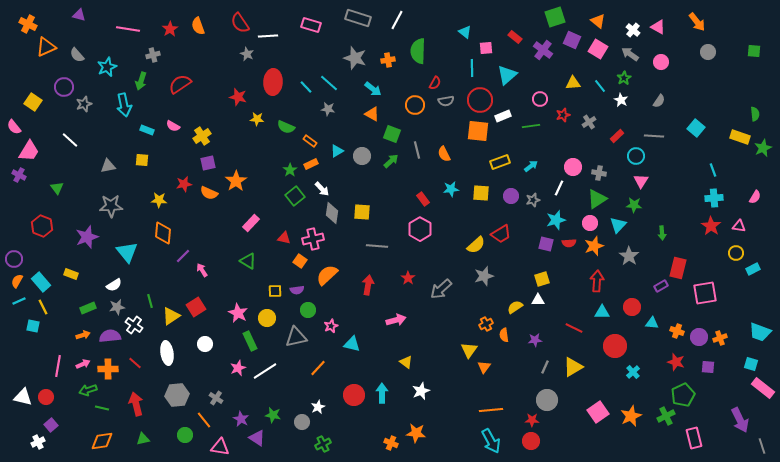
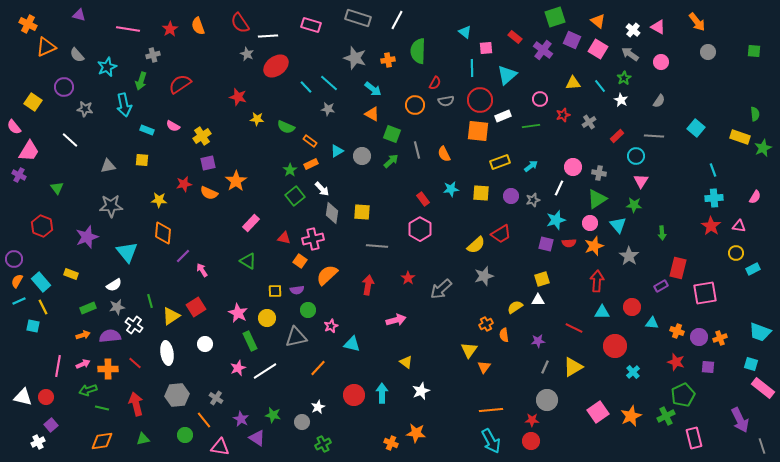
red ellipse at (273, 82): moved 3 px right, 16 px up; rotated 50 degrees clockwise
gray star at (84, 104): moved 1 px right, 5 px down; rotated 28 degrees clockwise
cyan triangle at (618, 225): rotated 24 degrees counterclockwise
purple star at (535, 340): moved 3 px right, 1 px down
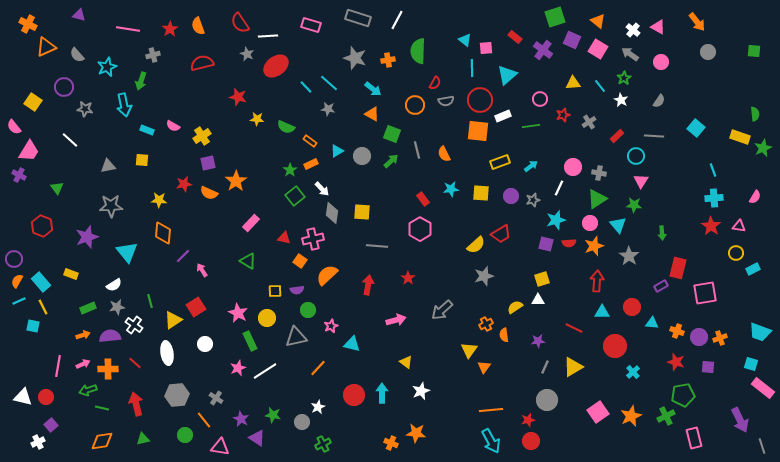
cyan triangle at (465, 32): moved 8 px down
red semicircle at (180, 84): moved 22 px right, 21 px up; rotated 20 degrees clockwise
gray arrow at (441, 289): moved 1 px right, 21 px down
yellow triangle at (171, 316): moved 2 px right, 4 px down
green pentagon at (683, 395): rotated 15 degrees clockwise
red star at (532, 420): moved 4 px left; rotated 16 degrees counterclockwise
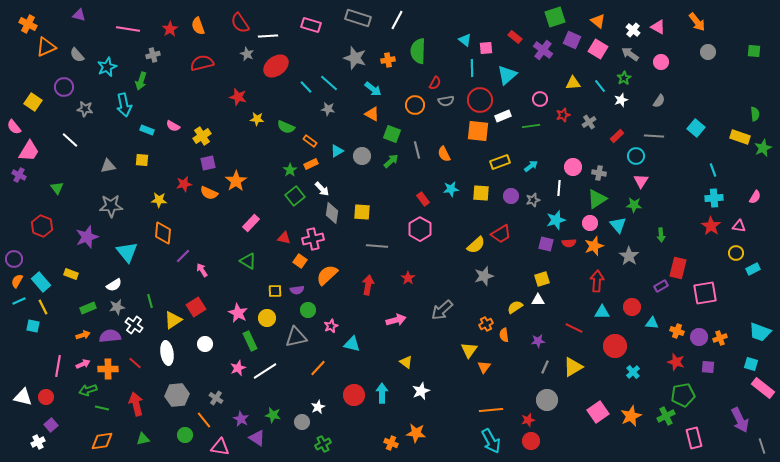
white star at (621, 100): rotated 24 degrees clockwise
white line at (559, 188): rotated 21 degrees counterclockwise
green arrow at (662, 233): moved 1 px left, 2 px down
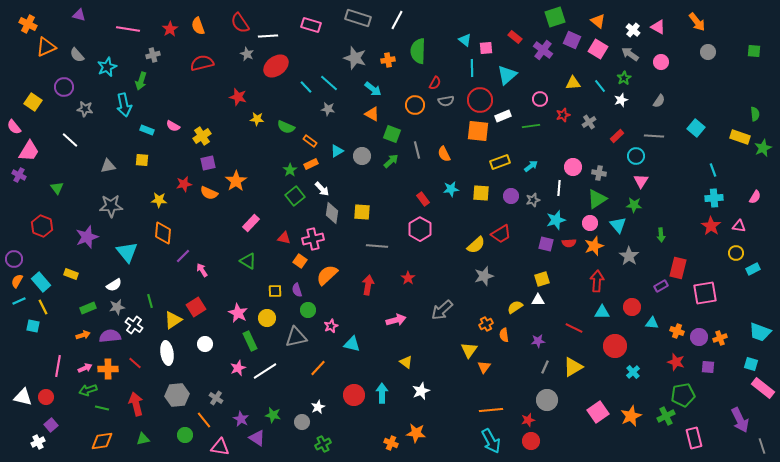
purple semicircle at (297, 290): rotated 80 degrees clockwise
pink arrow at (83, 364): moved 2 px right, 4 px down
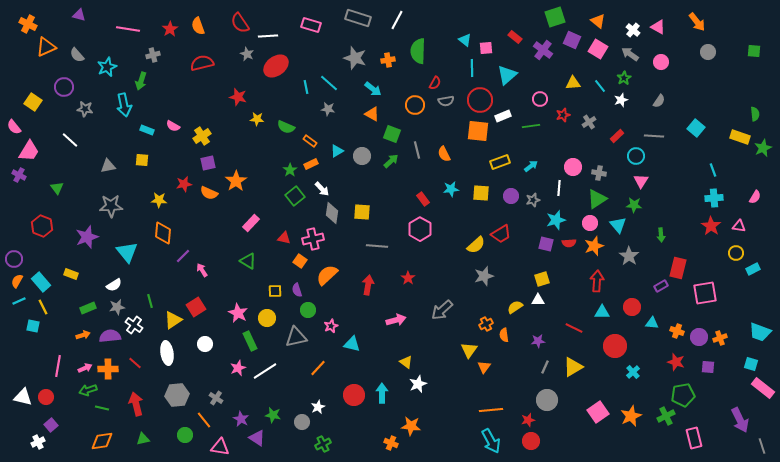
cyan line at (306, 87): rotated 32 degrees clockwise
white star at (421, 391): moved 3 px left, 7 px up
orange star at (416, 433): moved 5 px left, 7 px up
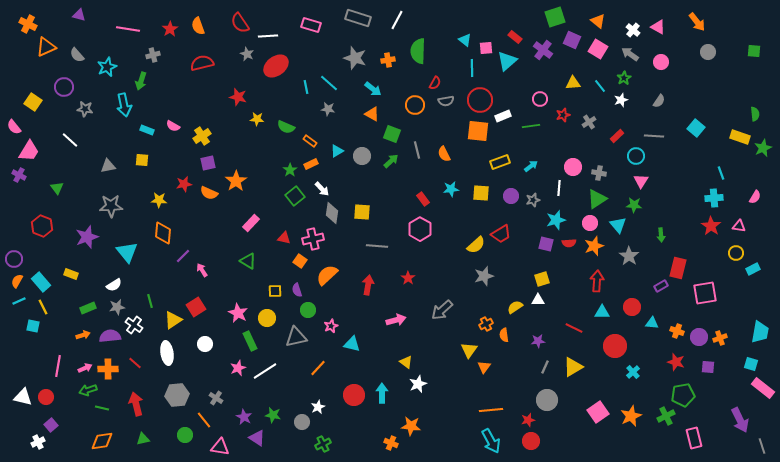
cyan triangle at (507, 75): moved 14 px up
cyan line at (713, 170): moved 8 px right, 3 px down
cyan trapezoid at (760, 332): rotated 100 degrees counterclockwise
purple star at (241, 419): moved 3 px right, 2 px up
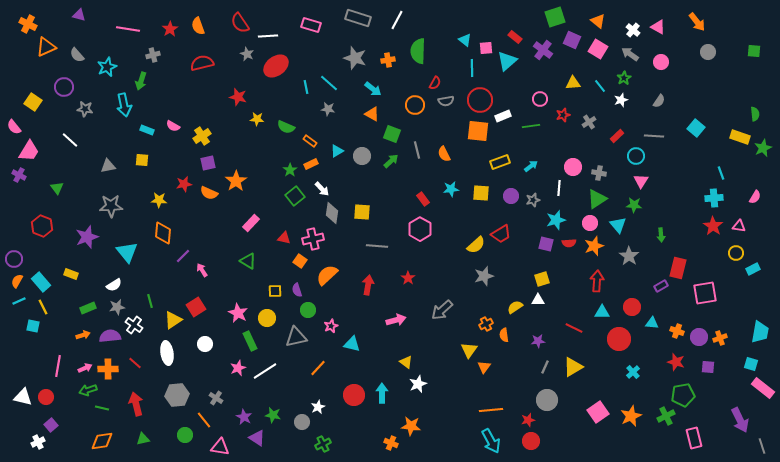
red star at (711, 226): moved 2 px right
red circle at (615, 346): moved 4 px right, 7 px up
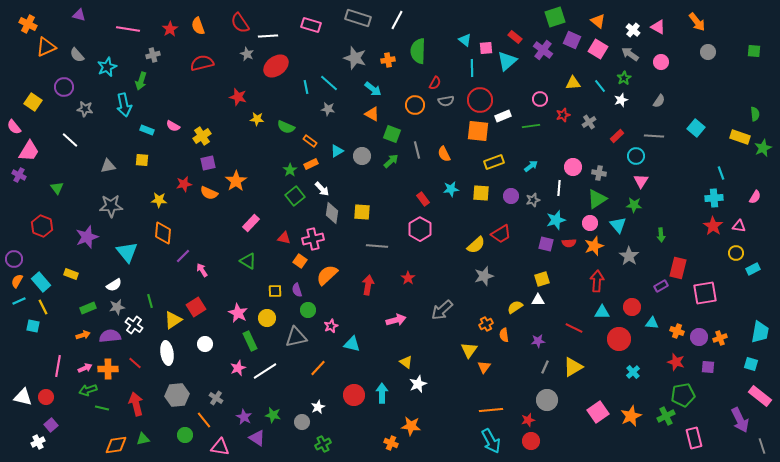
yellow rectangle at (500, 162): moved 6 px left
pink rectangle at (763, 388): moved 3 px left, 8 px down
orange diamond at (102, 441): moved 14 px right, 4 px down
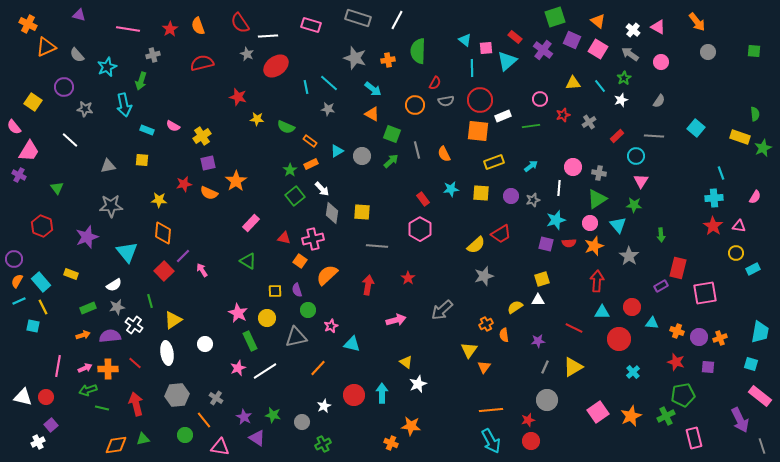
red square at (196, 307): moved 32 px left, 36 px up; rotated 12 degrees counterclockwise
white star at (318, 407): moved 6 px right, 1 px up
